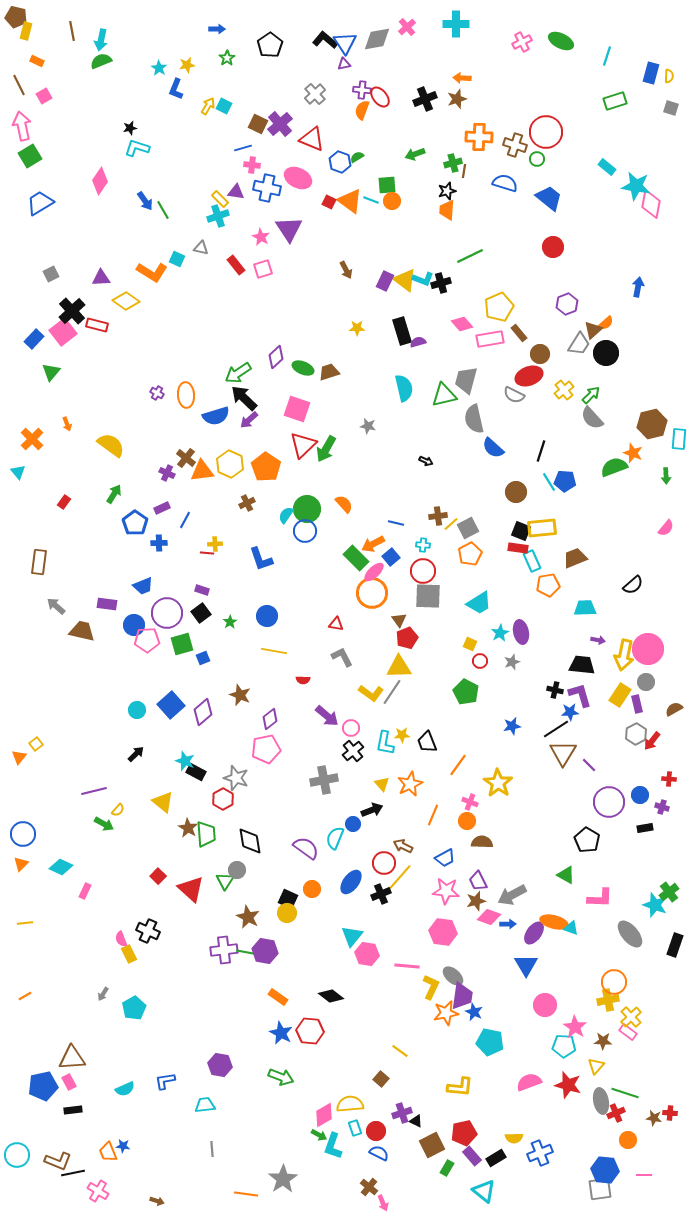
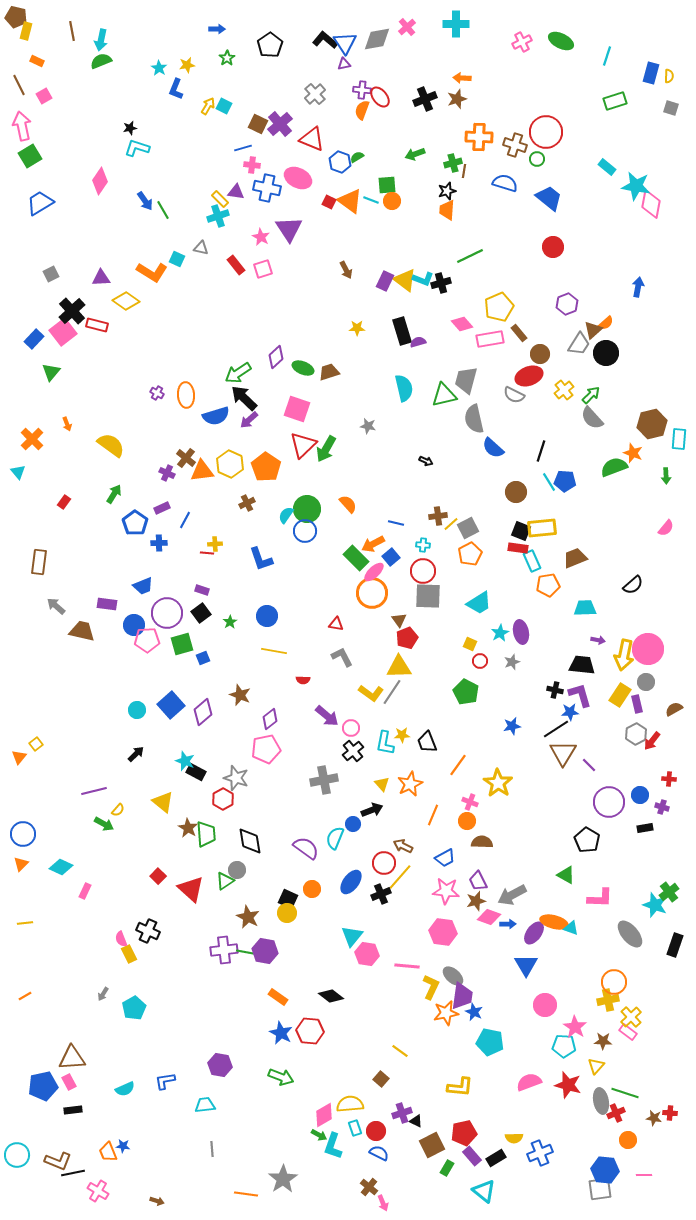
orange semicircle at (344, 504): moved 4 px right
green triangle at (225, 881): rotated 24 degrees clockwise
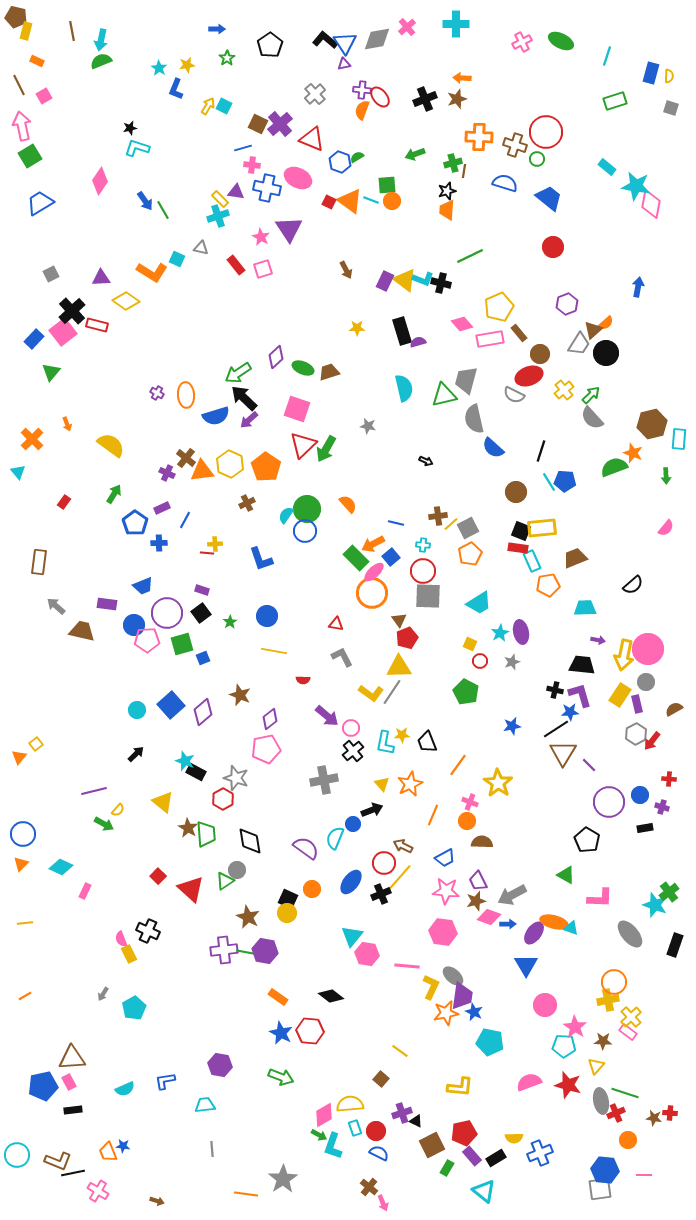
black cross at (441, 283): rotated 30 degrees clockwise
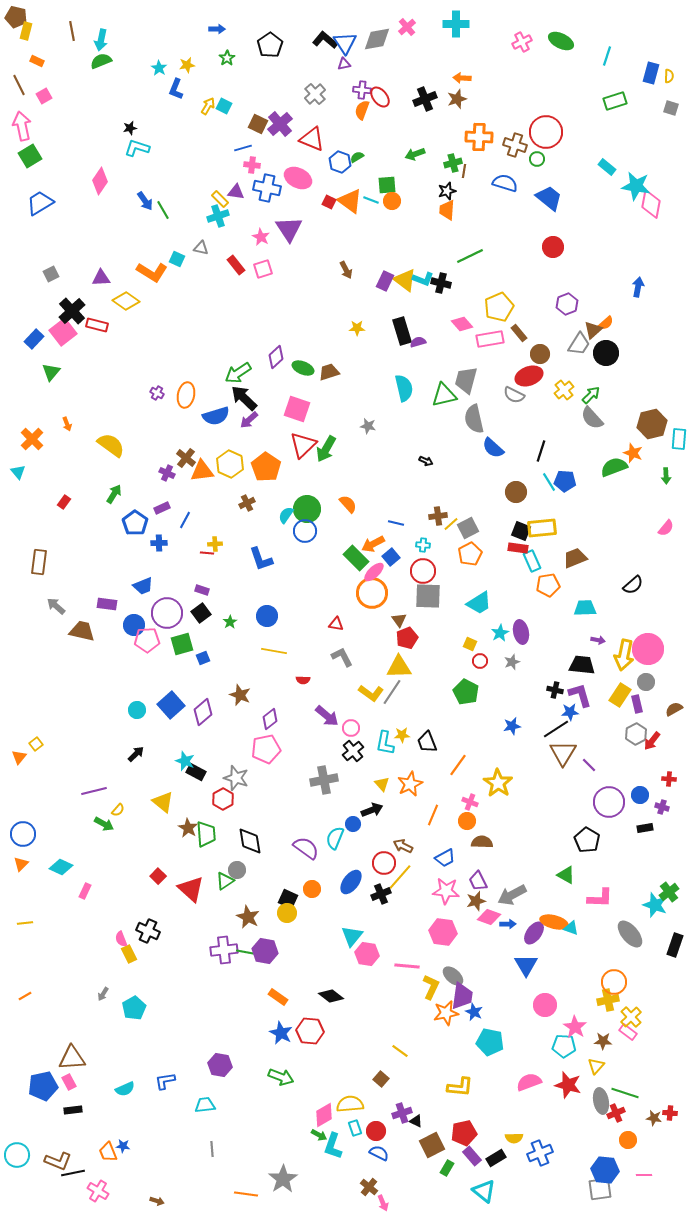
orange ellipse at (186, 395): rotated 15 degrees clockwise
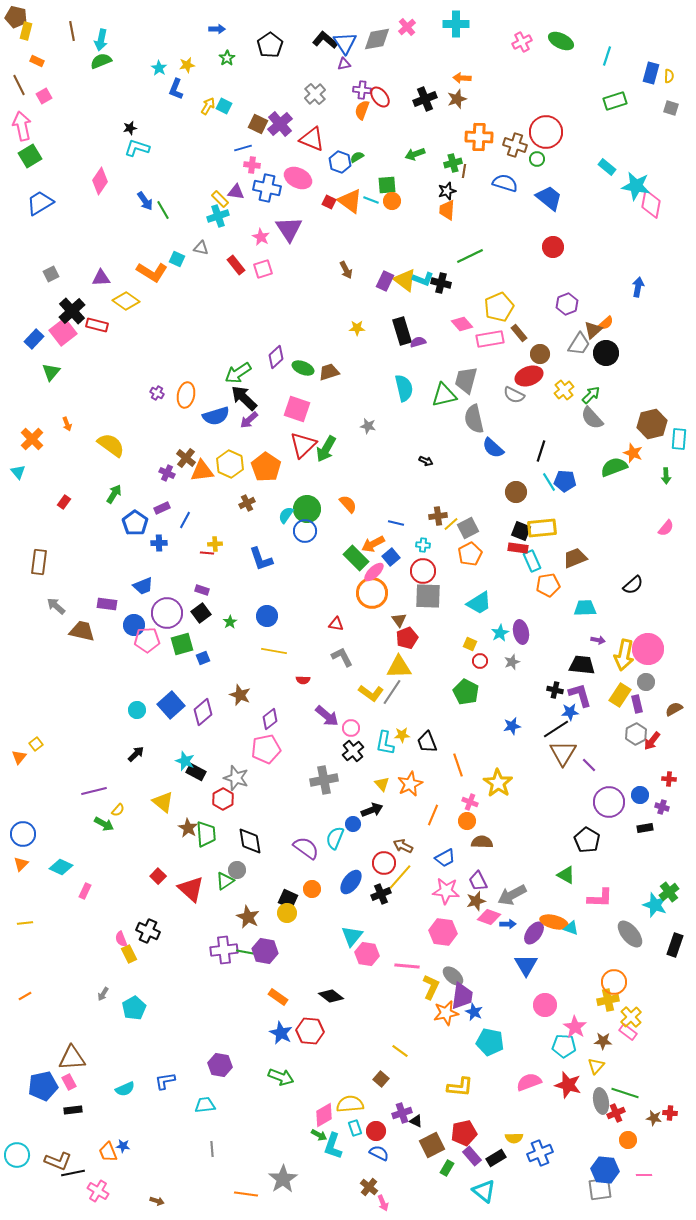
orange line at (458, 765): rotated 55 degrees counterclockwise
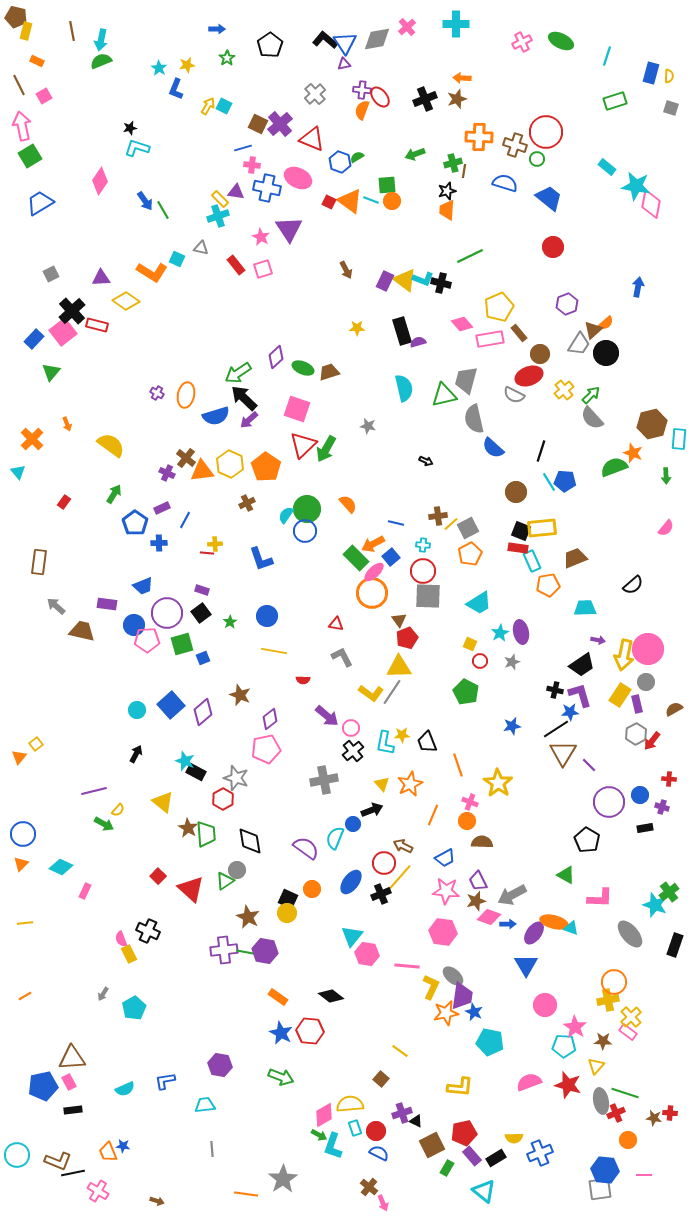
black trapezoid at (582, 665): rotated 140 degrees clockwise
black arrow at (136, 754): rotated 18 degrees counterclockwise
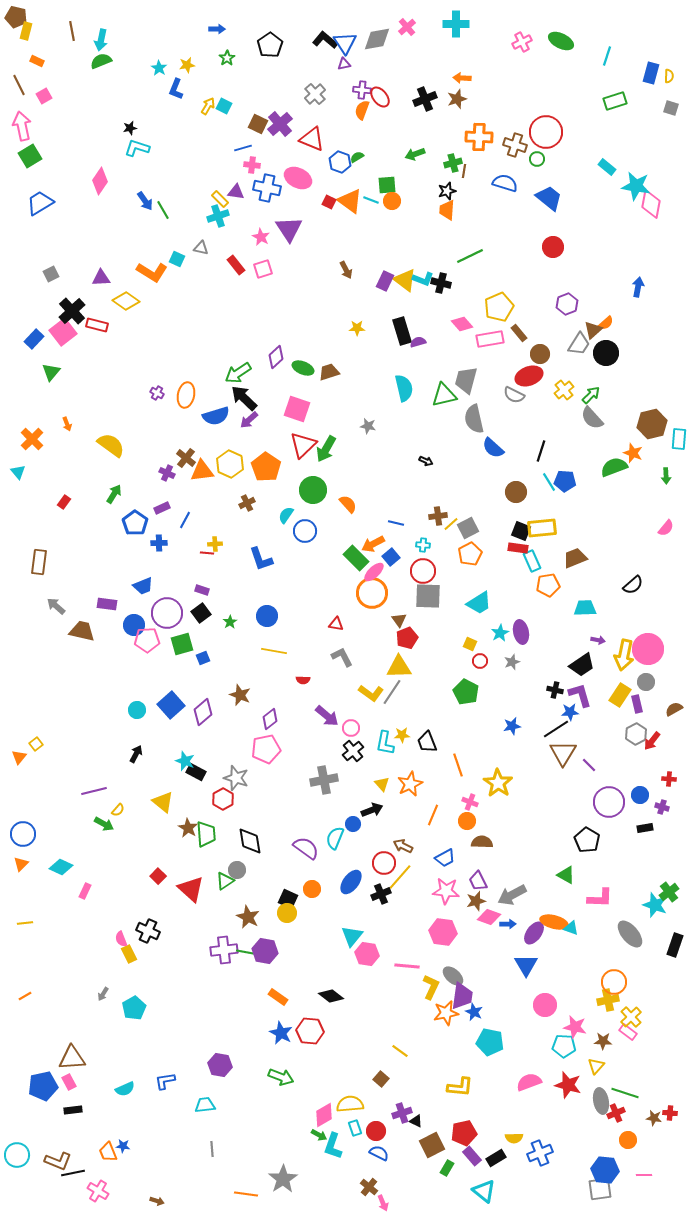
green circle at (307, 509): moved 6 px right, 19 px up
pink star at (575, 1027): rotated 20 degrees counterclockwise
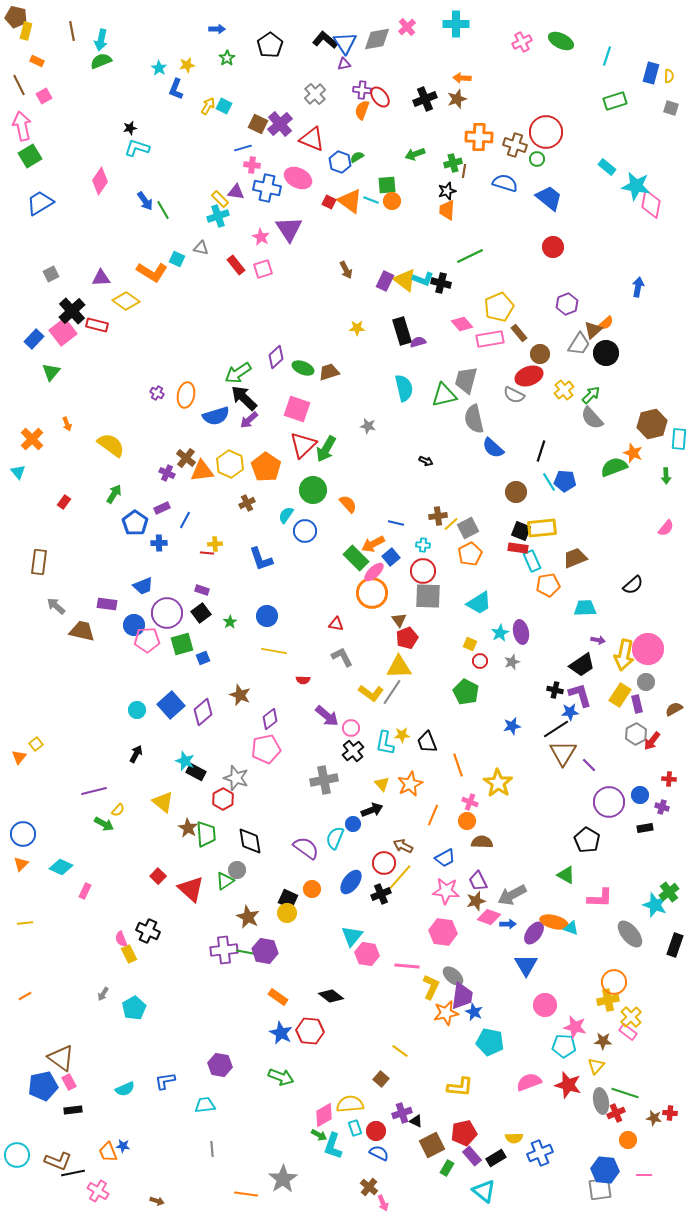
brown triangle at (72, 1058): moved 11 px left; rotated 40 degrees clockwise
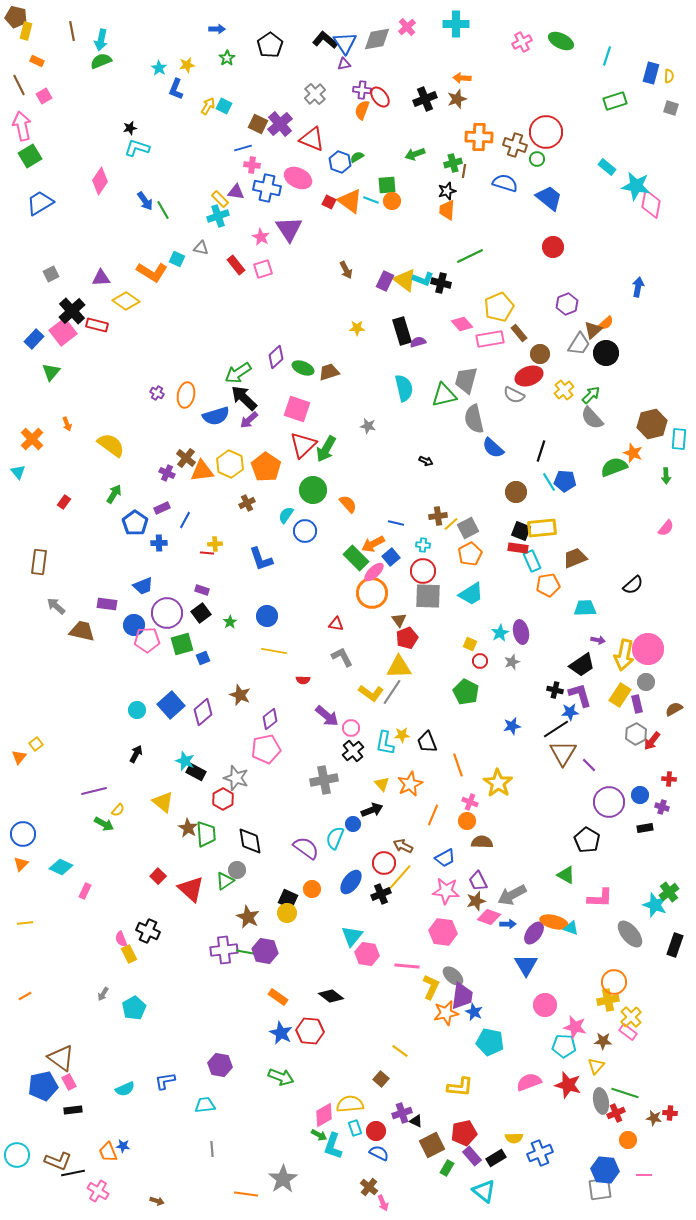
cyan trapezoid at (479, 603): moved 8 px left, 9 px up
